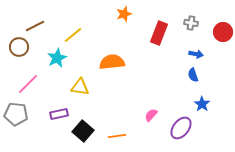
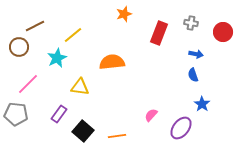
purple rectangle: rotated 42 degrees counterclockwise
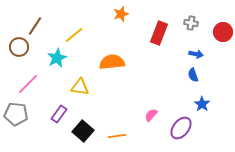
orange star: moved 3 px left
brown line: rotated 30 degrees counterclockwise
yellow line: moved 1 px right
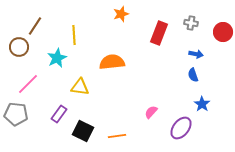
yellow line: rotated 54 degrees counterclockwise
pink semicircle: moved 3 px up
black square: rotated 15 degrees counterclockwise
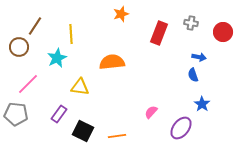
yellow line: moved 3 px left, 1 px up
blue arrow: moved 3 px right, 3 px down
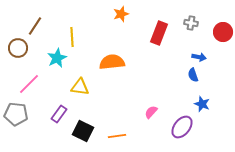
yellow line: moved 1 px right, 3 px down
brown circle: moved 1 px left, 1 px down
pink line: moved 1 px right
blue star: rotated 14 degrees counterclockwise
purple ellipse: moved 1 px right, 1 px up
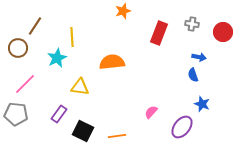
orange star: moved 2 px right, 3 px up
gray cross: moved 1 px right, 1 px down
pink line: moved 4 px left
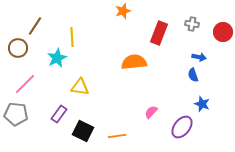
orange semicircle: moved 22 px right
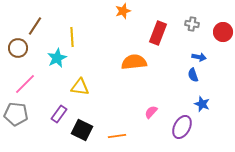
red rectangle: moved 1 px left
purple ellipse: rotated 10 degrees counterclockwise
black square: moved 1 px left, 1 px up
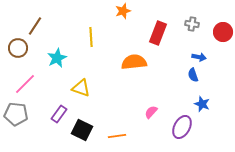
yellow line: moved 19 px right
yellow triangle: moved 1 px right, 1 px down; rotated 12 degrees clockwise
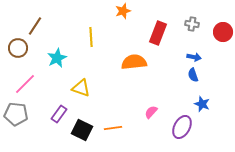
blue arrow: moved 5 px left
orange line: moved 4 px left, 8 px up
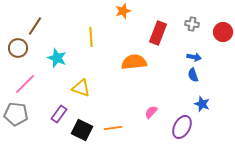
cyan star: rotated 24 degrees counterclockwise
